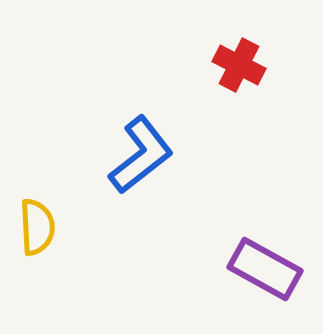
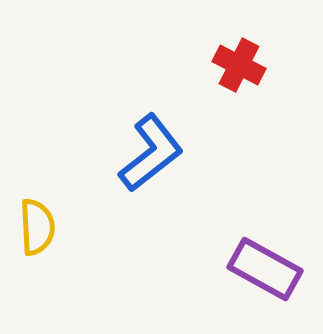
blue L-shape: moved 10 px right, 2 px up
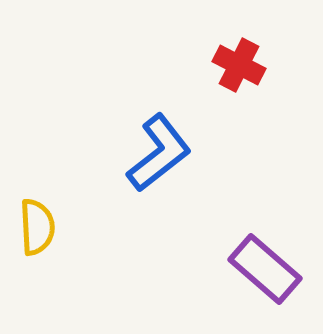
blue L-shape: moved 8 px right
purple rectangle: rotated 12 degrees clockwise
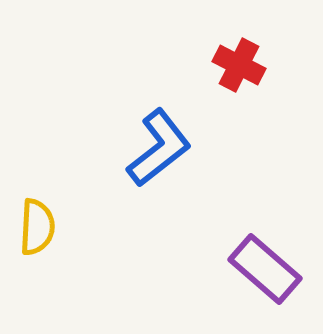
blue L-shape: moved 5 px up
yellow semicircle: rotated 6 degrees clockwise
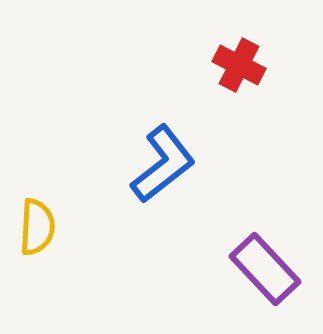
blue L-shape: moved 4 px right, 16 px down
purple rectangle: rotated 6 degrees clockwise
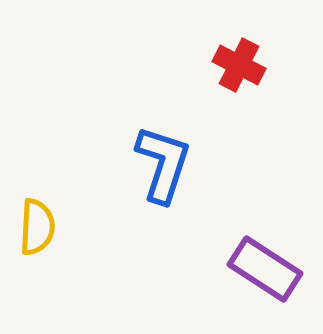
blue L-shape: rotated 34 degrees counterclockwise
purple rectangle: rotated 14 degrees counterclockwise
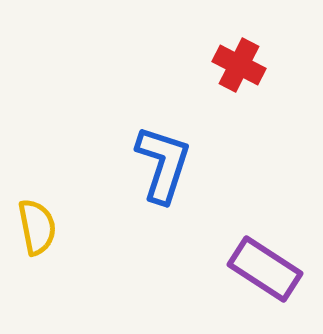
yellow semicircle: rotated 14 degrees counterclockwise
